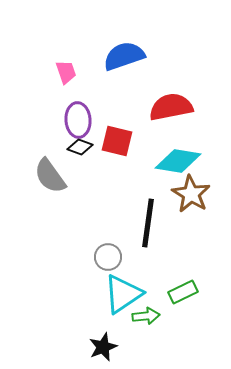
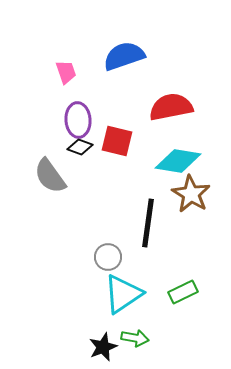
green arrow: moved 11 px left, 22 px down; rotated 16 degrees clockwise
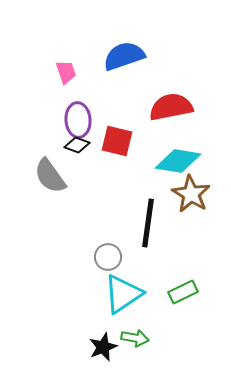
black diamond: moved 3 px left, 2 px up
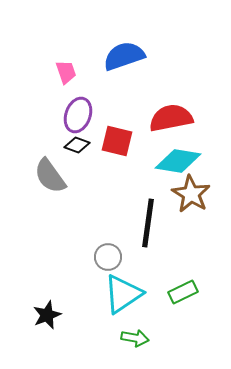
red semicircle: moved 11 px down
purple ellipse: moved 5 px up; rotated 24 degrees clockwise
black star: moved 56 px left, 32 px up
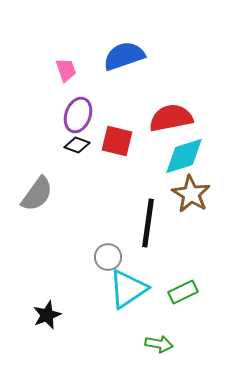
pink trapezoid: moved 2 px up
cyan diamond: moved 6 px right, 5 px up; rotated 27 degrees counterclockwise
gray semicircle: moved 13 px left, 18 px down; rotated 108 degrees counterclockwise
cyan triangle: moved 5 px right, 5 px up
green arrow: moved 24 px right, 6 px down
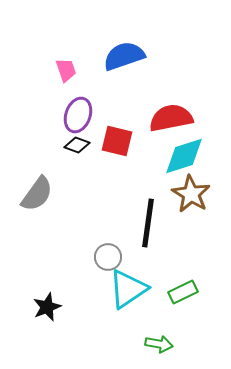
black star: moved 8 px up
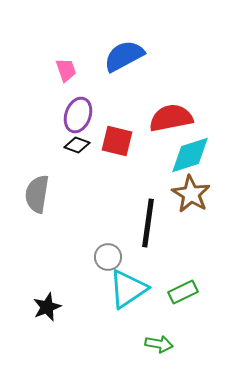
blue semicircle: rotated 9 degrees counterclockwise
cyan diamond: moved 6 px right, 1 px up
gray semicircle: rotated 153 degrees clockwise
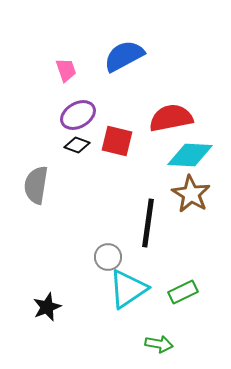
purple ellipse: rotated 40 degrees clockwise
cyan diamond: rotated 21 degrees clockwise
gray semicircle: moved 1 px left, 9 px up
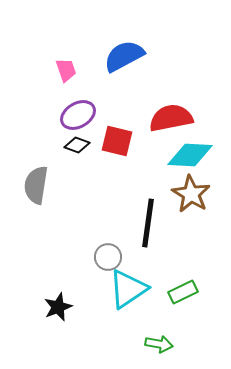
black star: moved 11 px right
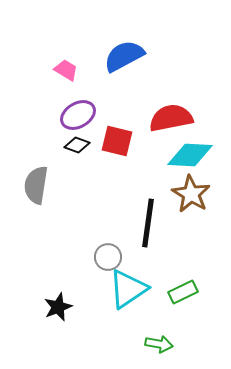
pink trapezoid: rotated 40 degrees counterclockwise
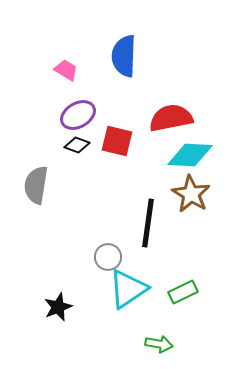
blue semicircle: rotated 60 degrees counterclockwise
